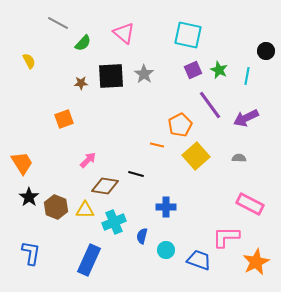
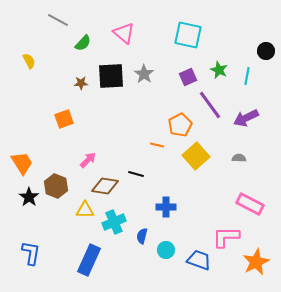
gray line: moved 3 px up
purple square: moved 5 px left, 7 px down
brown hexagon: moved 21 px up
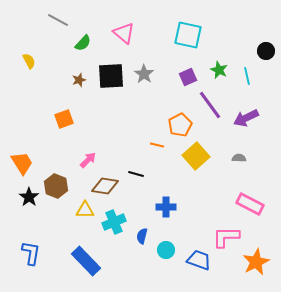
cyan line: rotated 24 degrees counterclockwise
brown star: moved 2 px left, 3 px up; rotated 16 degrees counterclockwise
blue rectangle: moved 3 px left, 1 px down; rotated 68 degrees counterclockwise
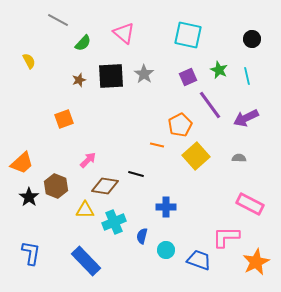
black circle: moved 14 px left, 12 px up
orange trapezoid: rotated 80 degrees clockwise
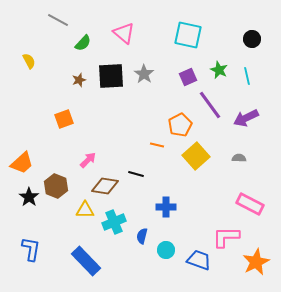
blue L-shape: moved 4 px up
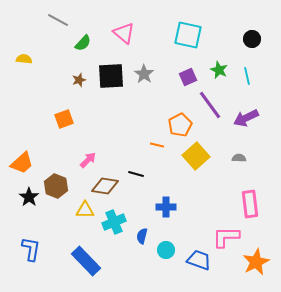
yellow semicircle: moved 5 px left, 2 px up; rotated 56 degrees counterclockwise
pink rectangle: rotated 56 degrees clockwise
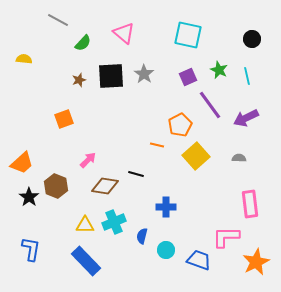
yellow triangle: moved 15 px down
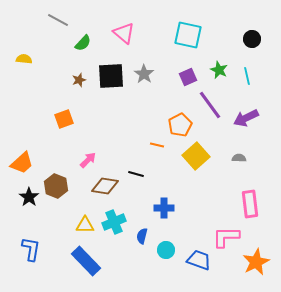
blue cross: moved 2 px left, 1 px down
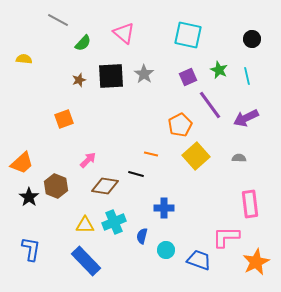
orange line: moved 6 px left, 9 px down
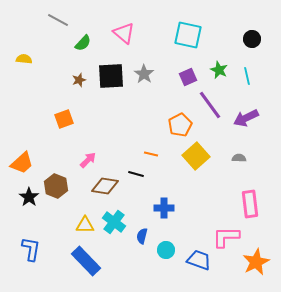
cyan cross: rotated 30 degrees counterclockwise
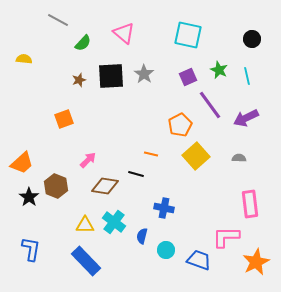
blue cross: rotated 12 degrees clockwise
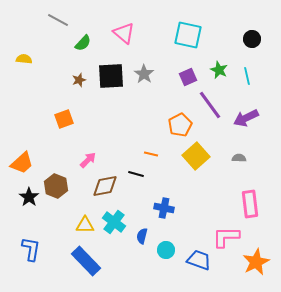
brown diamond: rotated 20 degrees counterclockwise
